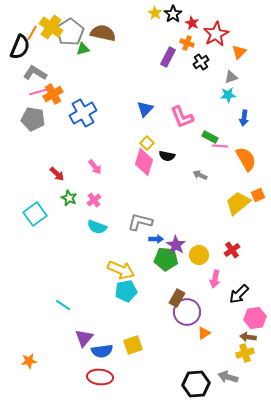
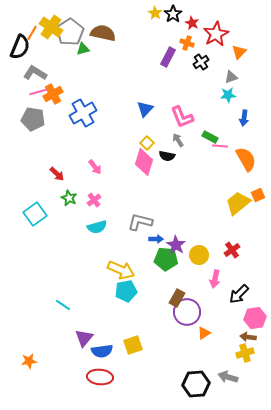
gray arrow at (200, 175): moved 22 px left, 35 px up; rotated 32 degrees clockwise
cyan semicircle at (97, 227): rotated 36 degrees counterclockwise
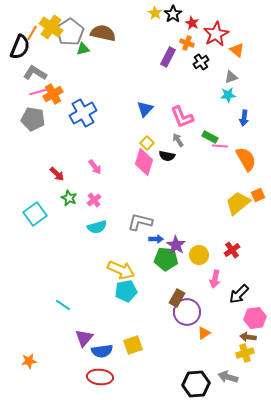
orange triangle at (239, 52): moved 2 px left, 2 px up; rotated 35 degrees counterclockwise
